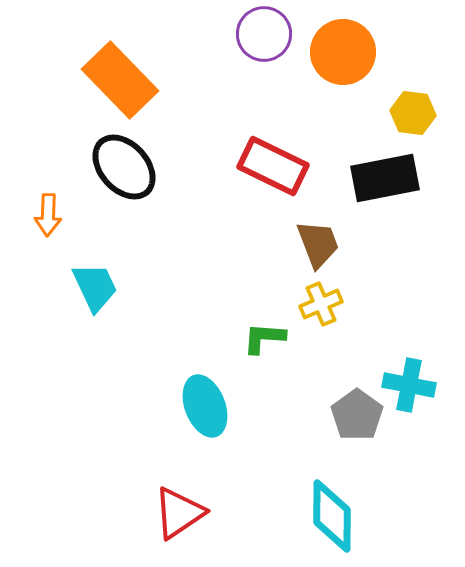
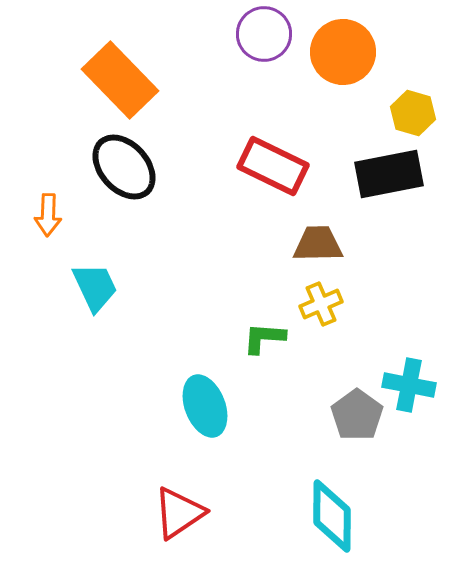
yellow hexagon: rotated 9 degrees clockwise
black rectangle: moved 4 px right, 4 px up
brown trapezoid: rotated 70 degrees counterclockwise
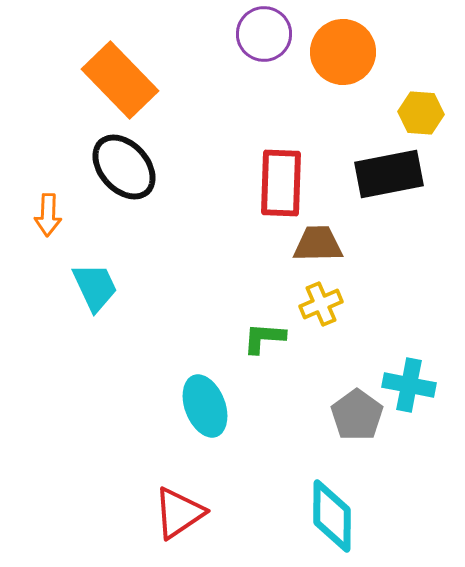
yellow hexagon: moved 8 px right; rotated 12 degrees counterclockwise
red rectangle: moved 8 px right, 17 px down; rotated 66 degrees clockwise
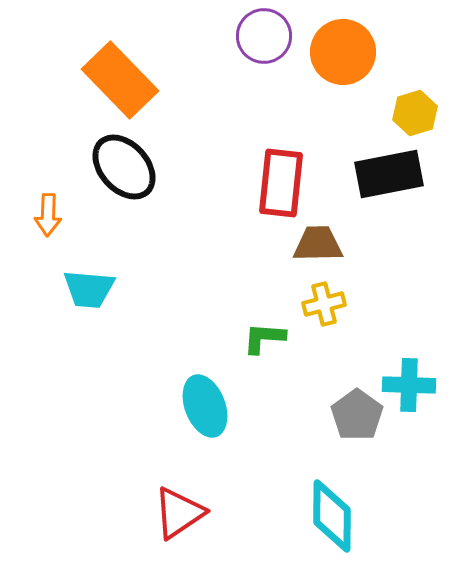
purple circle: moved 2 px down
yellow hexagon: moved 6 px left; rotated 21 degrees counterclockwise
red rectangle: rotated 4 degrees clockwise
cyan trapezoid: moved 6 px left, 2 px down; rotated 120 degrees clockwise
yellow cross: moved 3 px right; rotated 9 degrees clockwise
cyan cross: rotated 9 degrees counterclockwise
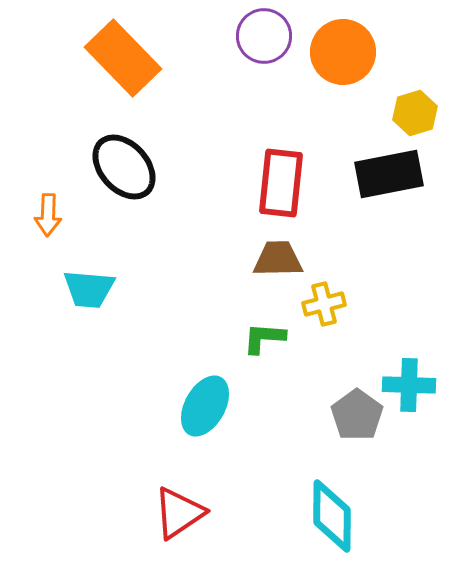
orange rectangle: moved 3 px right, 22 px up
brown trapezoid: moved 40 px left, 15 px down
cyan ellipse: rotated 50 degrees clockwise
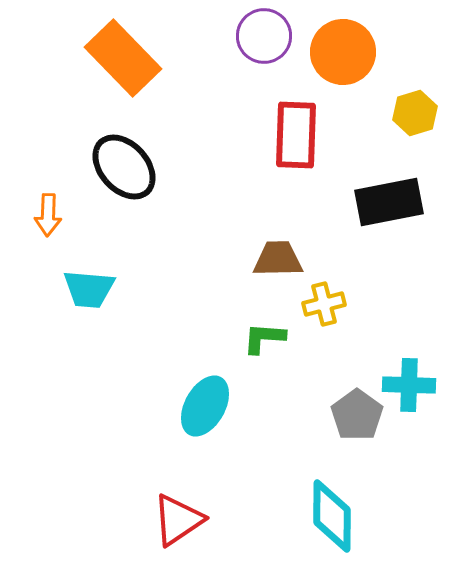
black rectangle: moved 28 px down
red rectangle: moved 15 px right, 48 px up; rotated 4 degrees counterclockwise
red triangle: moved 1 px left, 7 px down
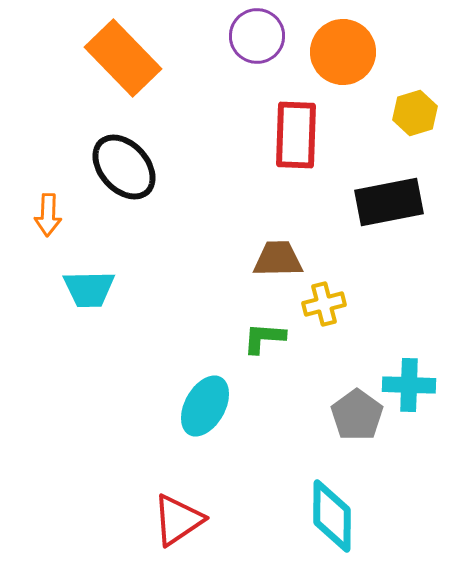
purple circle: moved 7 px left
cyan trapezoid: rotated 6 degrees counterclockwise
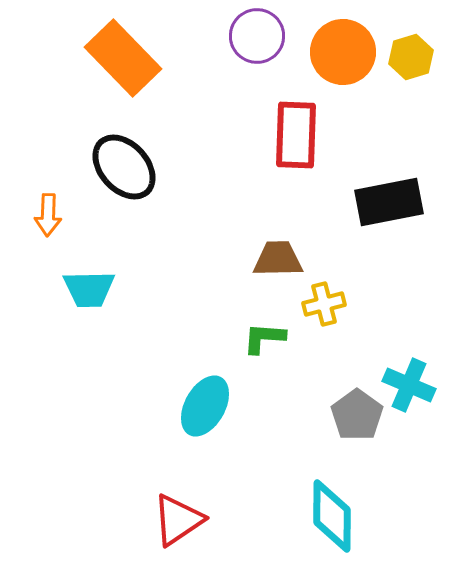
yellow hexagon: moved 4 px left, 56 px up
cyan cross: rotated 21 degrees clockwise
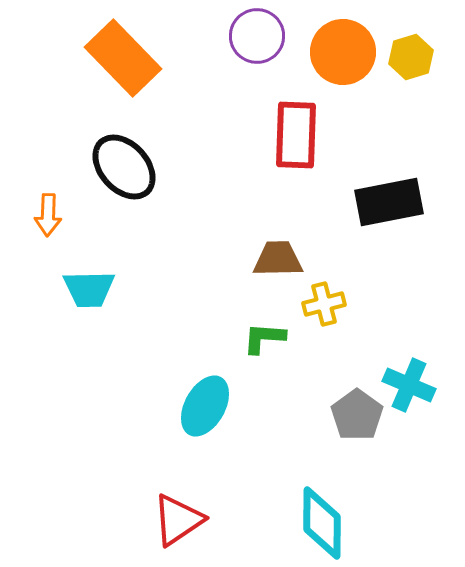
cyan diamond: moved 10 px left, 7 px down
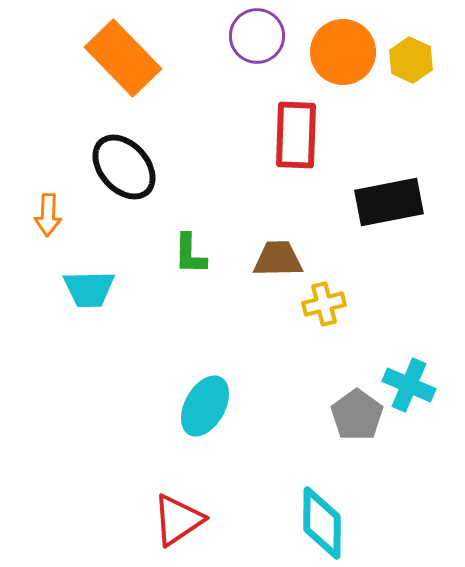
yellow hexagon: moved 3 px down; rotated 18 degrees counterclockwise
green L-shape: moved 74 px left, 84 px up; rotated 93 degrees counterclockwise
